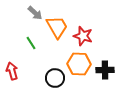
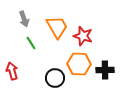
gray arrow: moved 11 px left, 6 px down; rotated 28 degrees clockwise
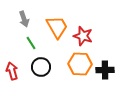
orange hexagon: moved 1 px right
black circle: moved 14 px left, 11 px up
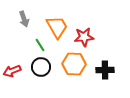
red star: moved 1 px right, 1 px down; rotated 24 degrees counterclockwise
green line: moved 9 px right, 2 px down
orange hexagon: moved 6 px left
red arrow: rotated 96 degrees counterclockwise
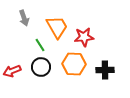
gray arrow: moved 1 px up
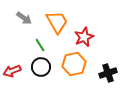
gray arrow: rotated 35 degrees counterclockwise
orange trapezoid: moved 5 px up
red star: rotated 18 degrees counterclockwise
orange hexagon: rotated 15 degrees counterclockwise
black cross: moved 3 px right, 3 px down; rotated 18 degrees counterclockwise
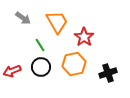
gray arrow: moved 1 px left
red star: rotated 12 degrees counterclockwise
